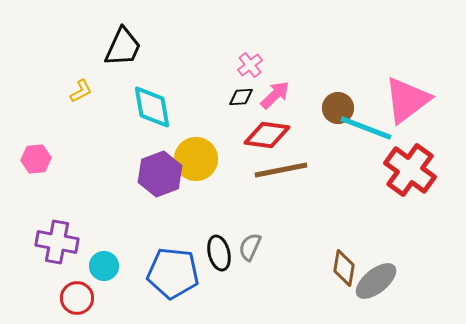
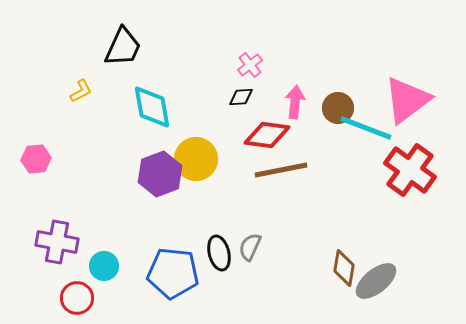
pink arrow: moved 20 px right, 7 px down; rotated 40 degrees counterclockwise
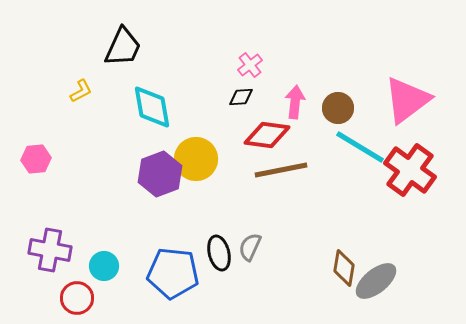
cyan line: moved 6 px left, 19 px down; rotated 10 degrees clockwise
purple cross: moved 7 px left, 8 px down
